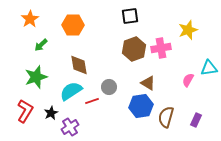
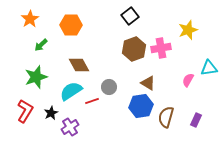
black square: rotated 30 degrees counterclockwise
orange hexagon: moved 2 px left
brown diamond: rotated 20 degrees counterclockwise
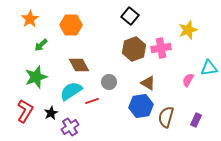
black square: rotated 12 degrees counterclockwise
gray circle: moved 5 px up
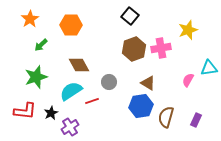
red L-shape: rotated 65 degrees clockwise
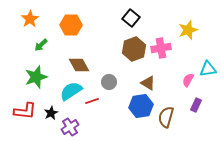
black square: moved 1 px right, 2 px down
cyan triangle: moved 1 px left, 1 px down
purple rectangle: moved 15 px up
